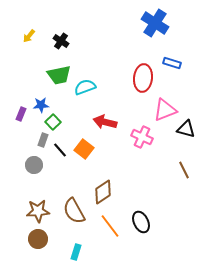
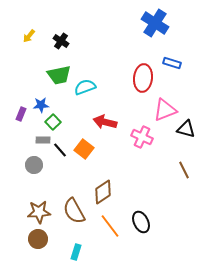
gray rectangle: rotated 72 degrees clockwise
brown star: moved 1 px right, 1 px down
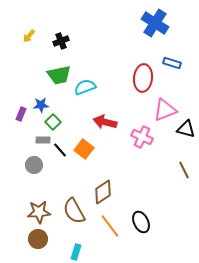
black cross: rotated 35 degrees clockwise
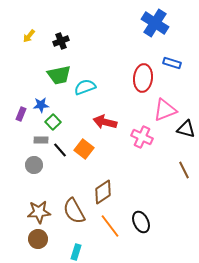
gray rectangle: moved 2 px left
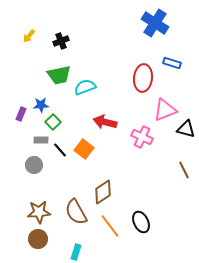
brown semicircle: moved 2 px right, 1 px down
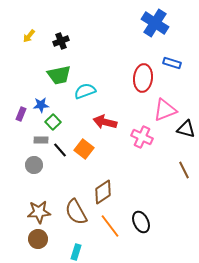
cyan semicircle: moved 4 px down
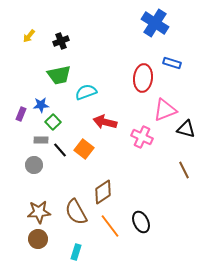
cyan semicircle: moved 1 px right, 1 px down
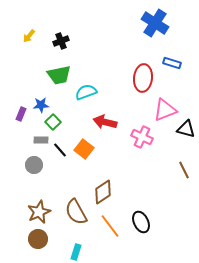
brown star: rotated 20 degrees counterclockwise
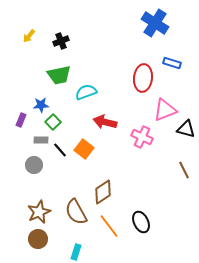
purple rectangle: moved 6 px down
orange line: moved 1 px left
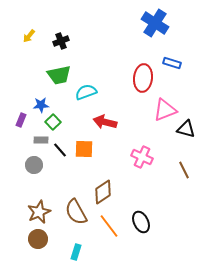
pink cross: moved 20 px down
orange square: rotated 36 degrees counterclockwise
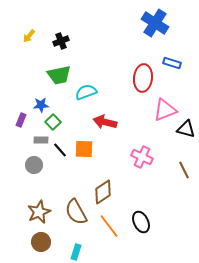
brown circle: moved 3 px right, 3 px down
